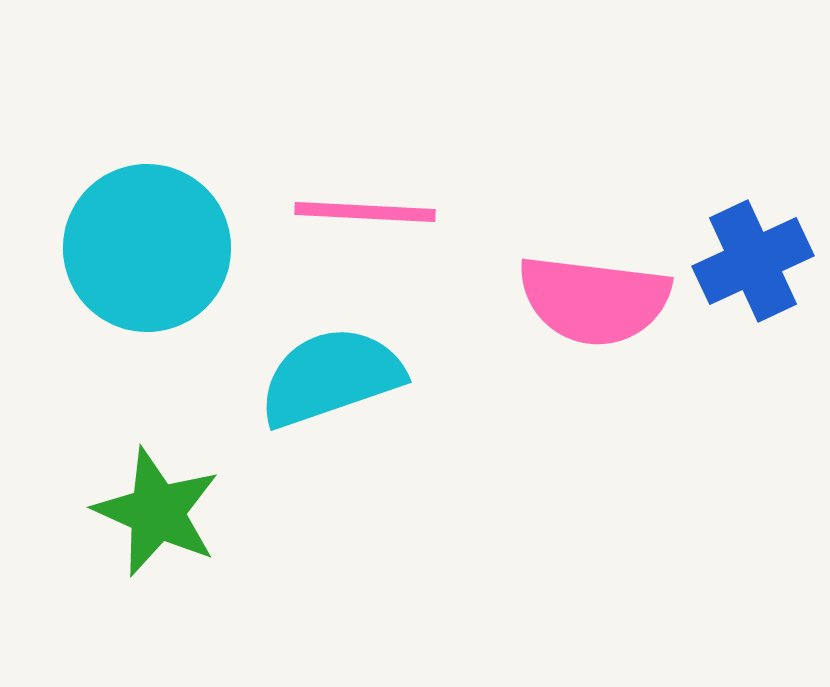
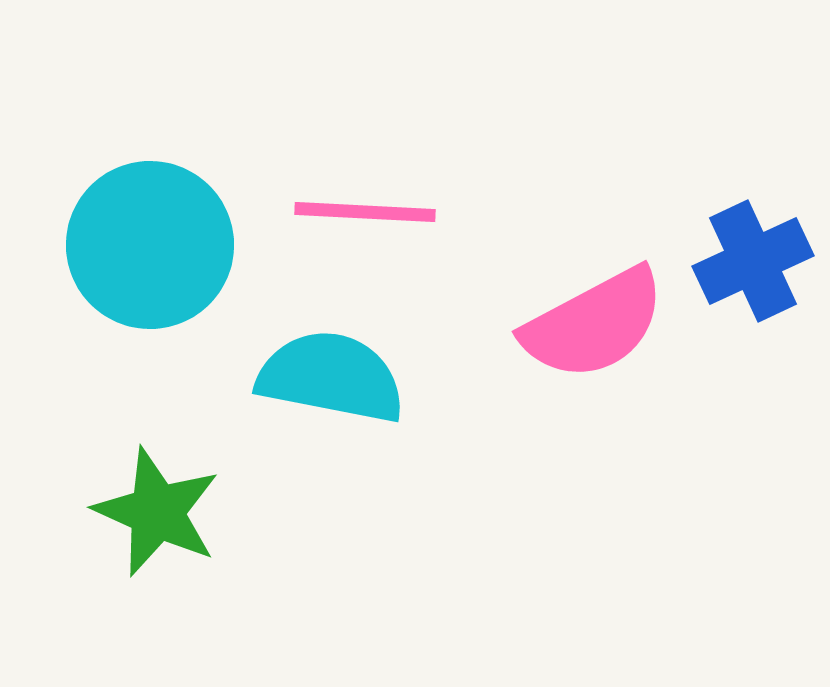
cyan circle: moved 3 px right, 3 px up
pink semicircle: moved 24 px down; rotated 35 degrees counterclockwise
cyan semicircle: rotated 30 degrees clockwise
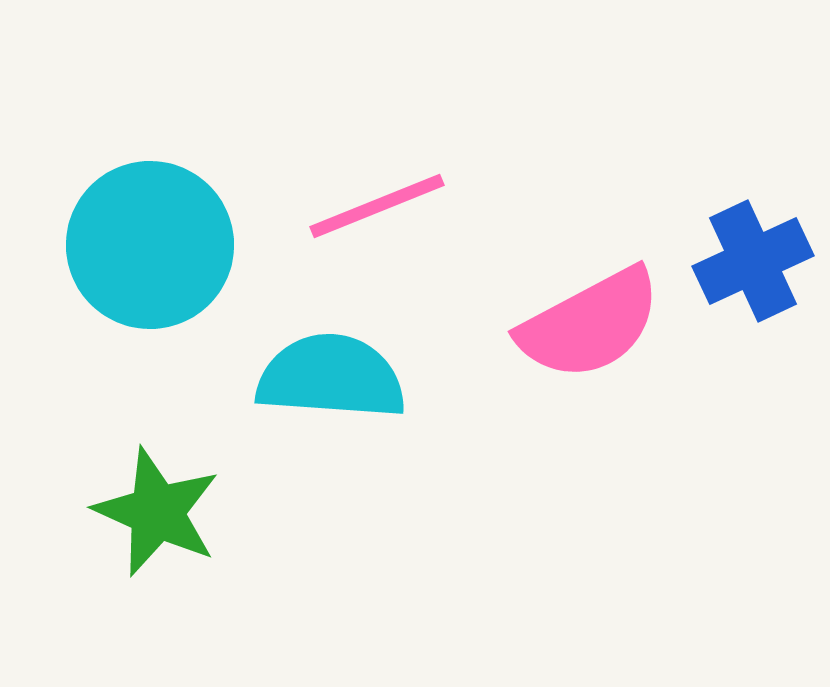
pink line: moved 12 px right, 6 px up; rotated 25 degrees counterclockwise
pink semicircle: moved 4 px left
cyan semicircle: rotated 7 degrees counterclockwise
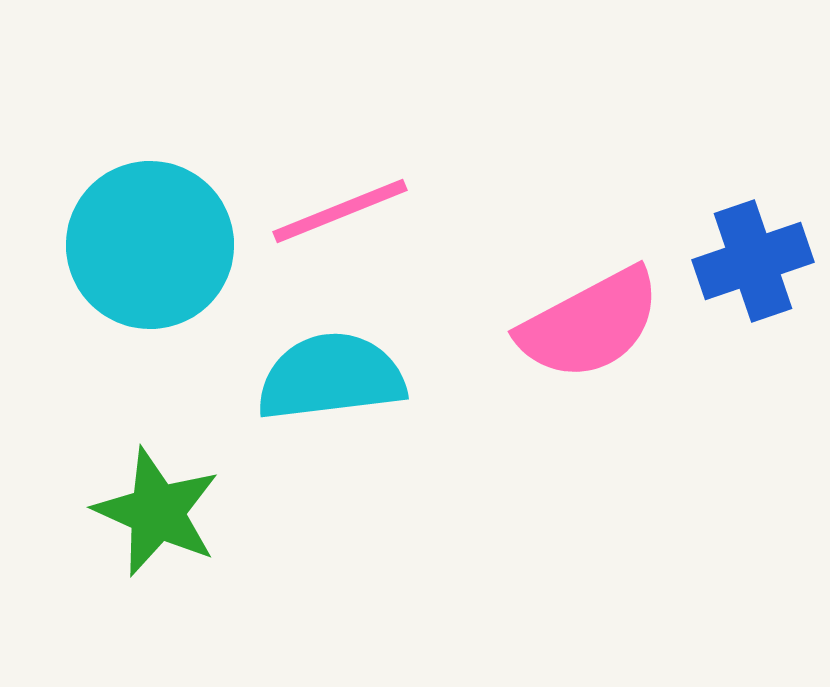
pink line: moved 37 px left, 5 px down
blue cross: rotated 6 degrees clockwise
cyan semicircle: rotated 11 degrees counterclockwise
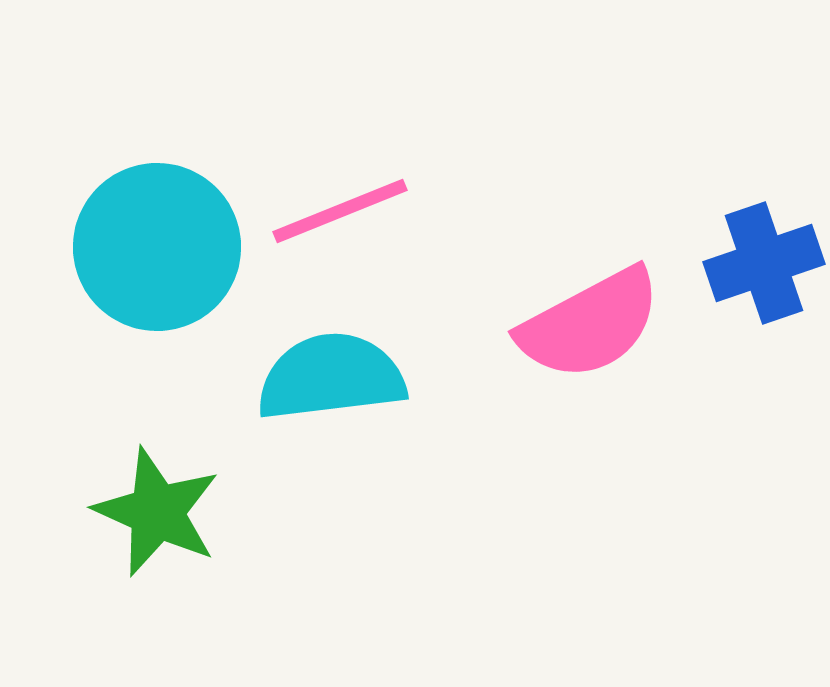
cyan circle: moved 7 px right, 2 px down
blue cross: moved 11 px right, 2 px down
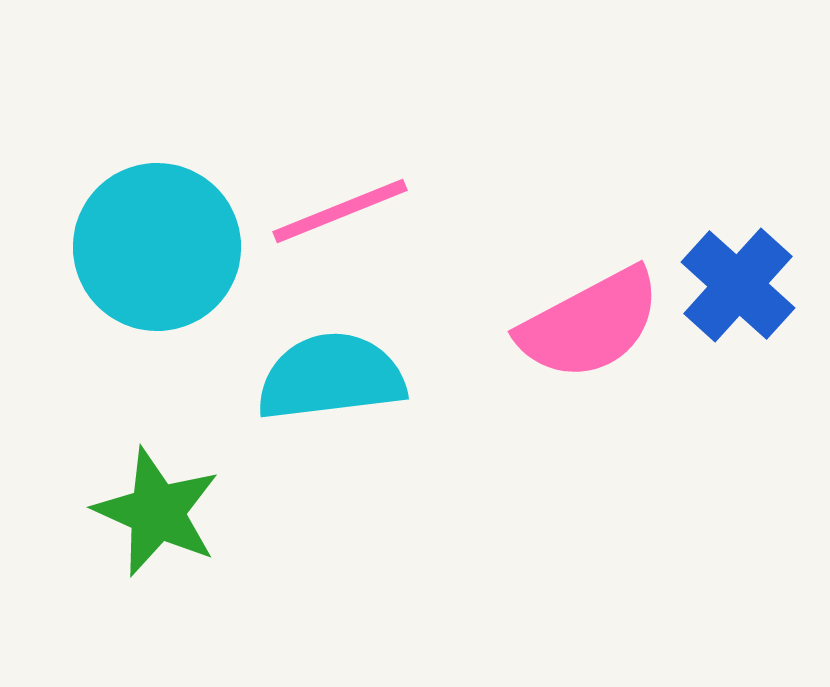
blue cross: moved 26 px left, 22 px down; rotated 29 degrees counterclockwise
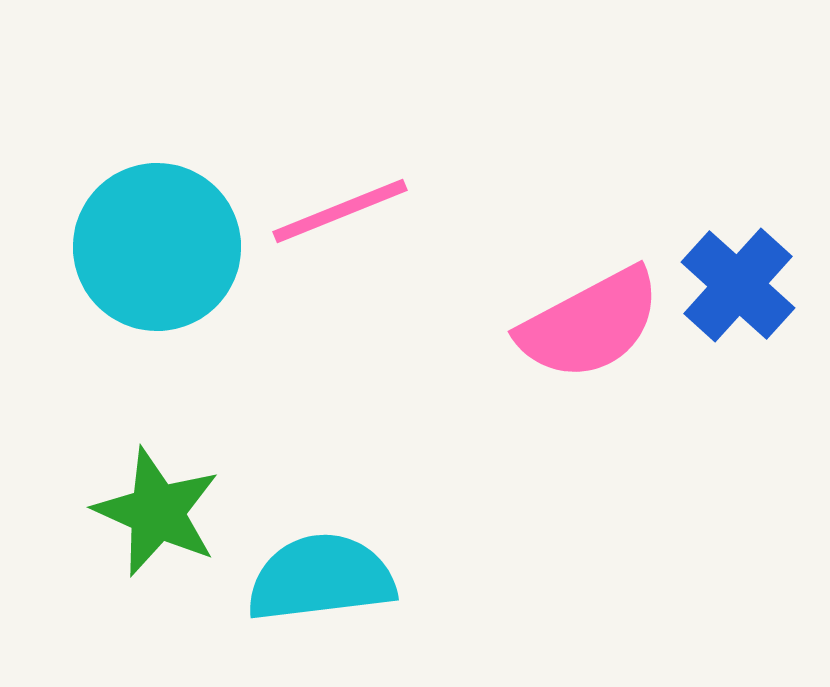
cyan semicircle: moved 10 px left, 201 px down
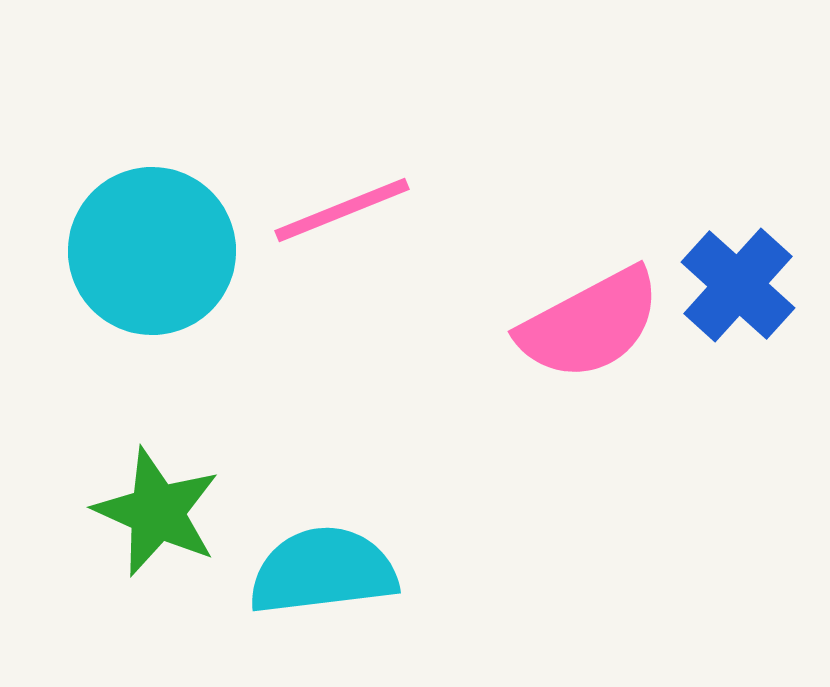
pink line: moved 2 px right, 1 px up
cyan circle: moved 5 px left, 4 px down
cyan semicircle: moved 2 px right, 7 px up
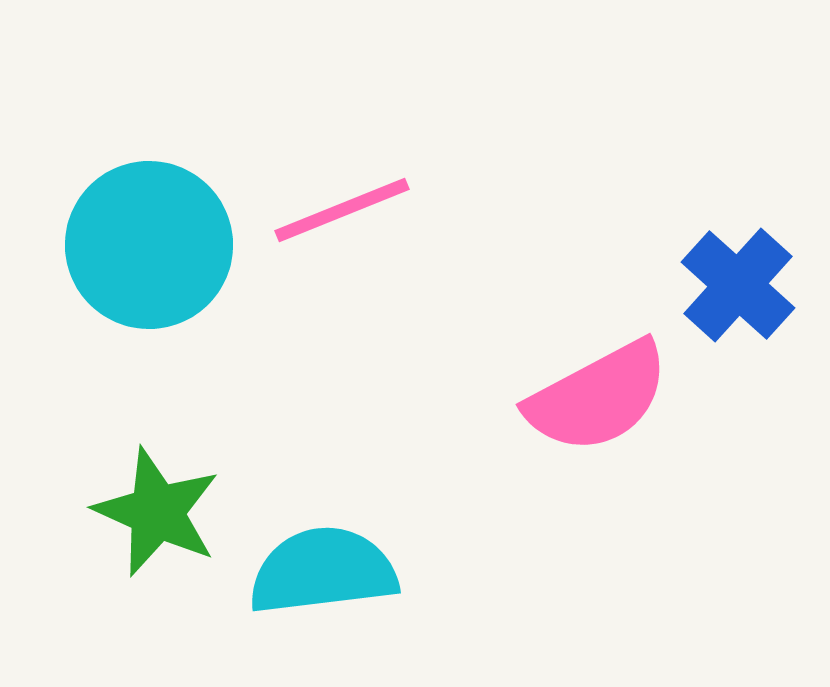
cyan circle: moved 3 px left, 6 px up
pink semicircle: moved 8 px right, 73 px down
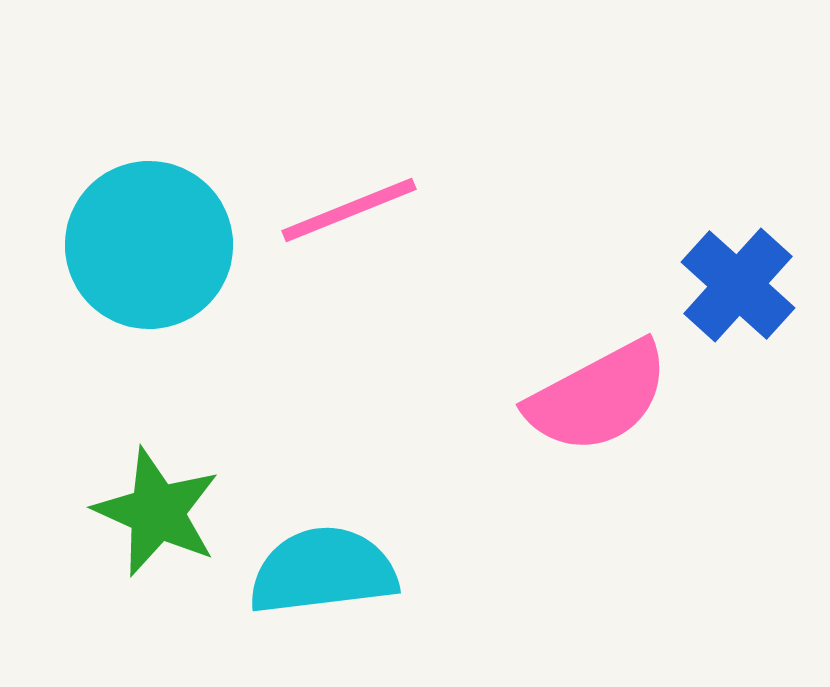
pink line: moved 7 px right
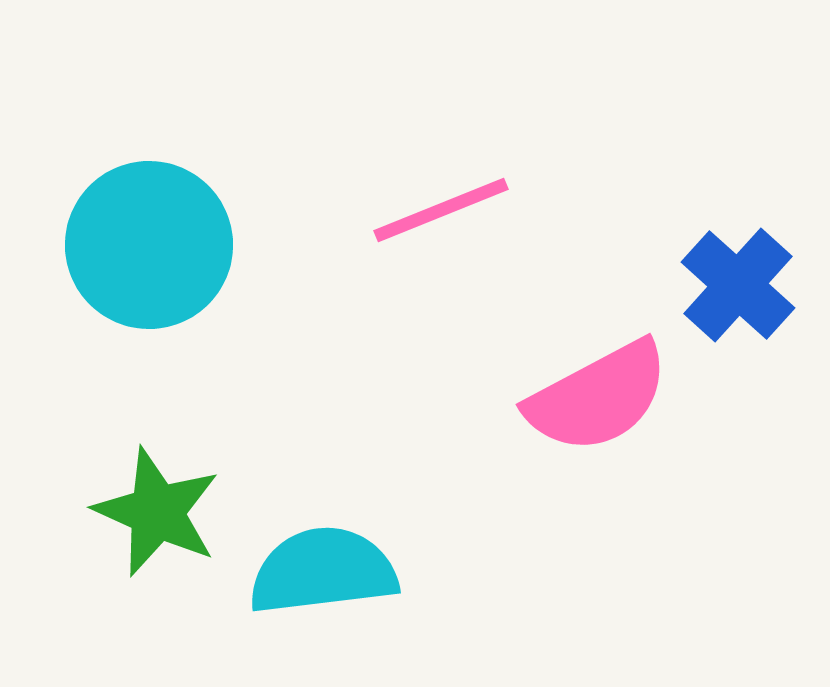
pink line: moved 92 px right
